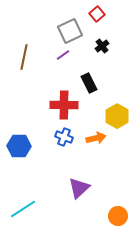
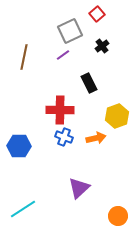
red cross: moved 4 px left, 5 px down
yellow hexagon: rotated 10 degrees clockwise
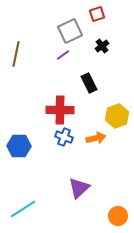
red square: rotated 21 degrees clockwise
brown line: moved 8 px left, 3 px up
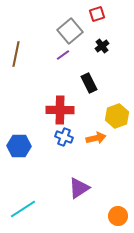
gray square: rotated 15 degrees counterclockwise
purple triangle: rotated 10 degrees clockwise
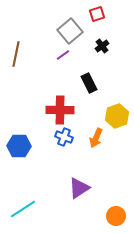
orange arrow: rotated 126 degrees clockwise
orange circle: moved 2 px left
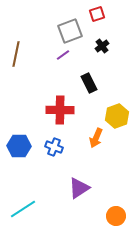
gray square: rotated 20 degrees clockwise
blue cross: moved 10 px left, 10 px down
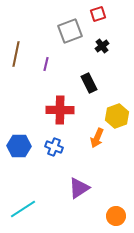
red square: moved 1 px right
purple line: moved 17 px left, 9 px down; rotated 40 degrees counterclockwise
orange arrow: moved 1 px right
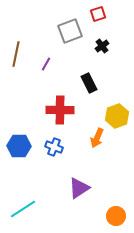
purple line: rotated 16 degrees clockwise
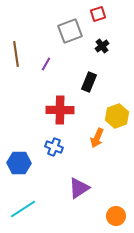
brown line: rotated 20 degrees counterclockwise
black rectangle: moved 1 px up; rotated 48 degrees clockwise
blue hexagon: moved 17 px down
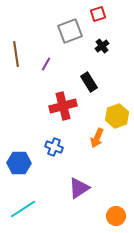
black rectangle: rotated 54 degrees counterclockwise
red cross: moved 3 px right, 4 px up; rotated 16 degrees counterclockwise
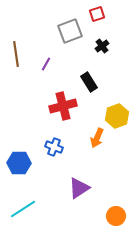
red square: moved 1 px left
